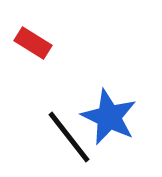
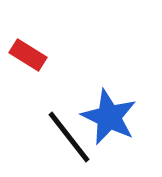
red rectangle: moved 5 px left, 12 px down
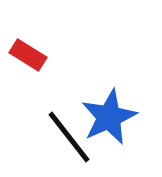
blue star: rotated 22 degrees clockwise
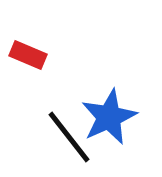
red rectangle: rotated 9 degrees counterclockwise
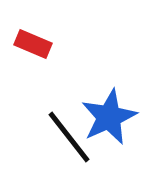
red rectangle: moved 5 px right, 11 px up
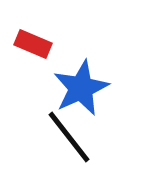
blue star: moved 28 px left, 29 px up
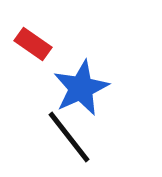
red rectangle: rotated 12 degrees clockwise
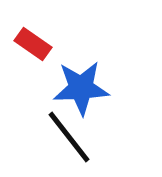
blue star: rotated 22 degrees clockwise
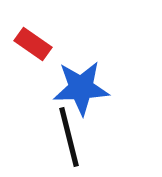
black line: rotated 24 degrees clockwise
